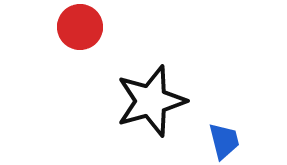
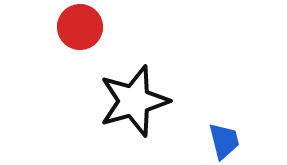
black star: moved 17 px left
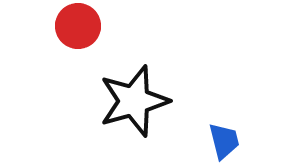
red circle: moved 2 px left, 1 px up
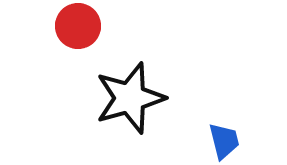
black star: moved 4 px left, 3 px up
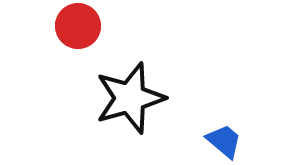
blue trapezoid: rotated 36 degrees counterclockwise
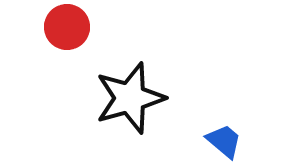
red circle: moved 11 px left, 1 px down
